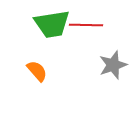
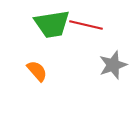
red line: rotated 12 degrees clockwise
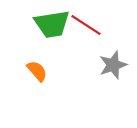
red line: rotated 20 degrees clockwise
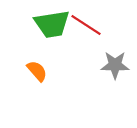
gray star: moved 2 px right; rotated 20 degrees clockwise
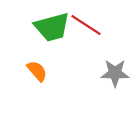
green trapezoid: moved 3 px down; rotated 6 degrees counterclockwise
gray star: moved 8 px down
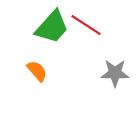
green trapezoid: rotated 33 degrees counterclockwise
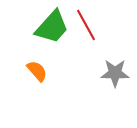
red line: rotated 28 degrees clockwise
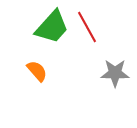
red line: moved 1 px right, 2 px down
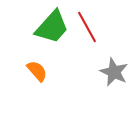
gray star: moved 1 px left, 1 px up; rotated 24 degrees clockwise
